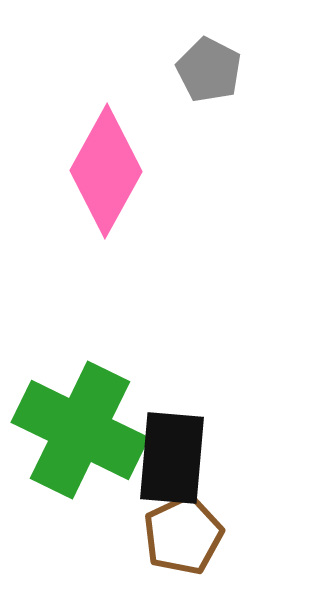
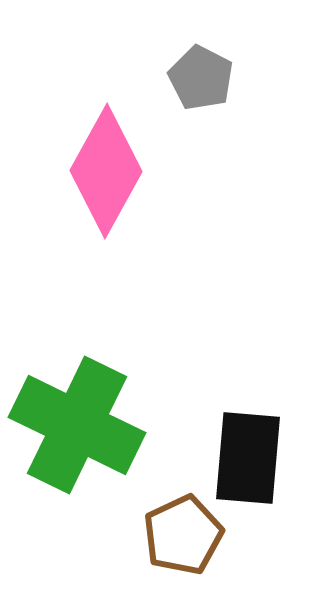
gray pentagon: moved 8 px left, 8 px down
green cross: moved 3 px left, 5 px up
black rectangle: moved 76 px right
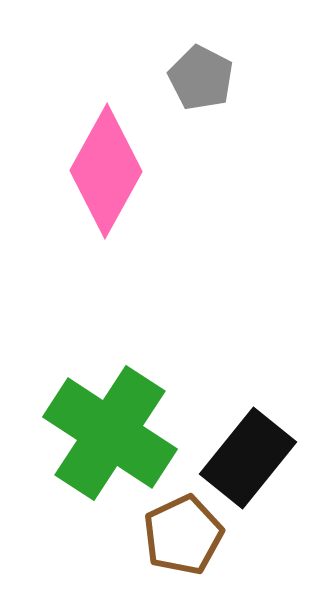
green cross: moved 33 px right, 8 px down; rotated 7 degrees clockwise
black rectangle: rotated 34 degrees clockwise
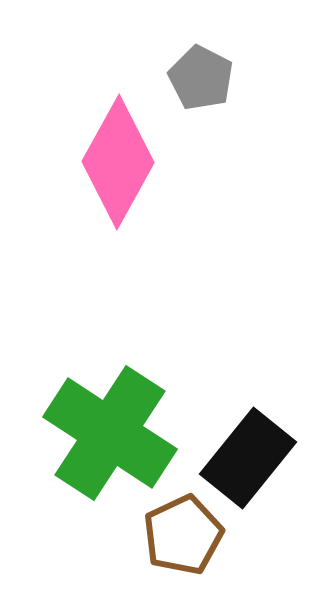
pink diamond: moved 12 px right, 9 px up
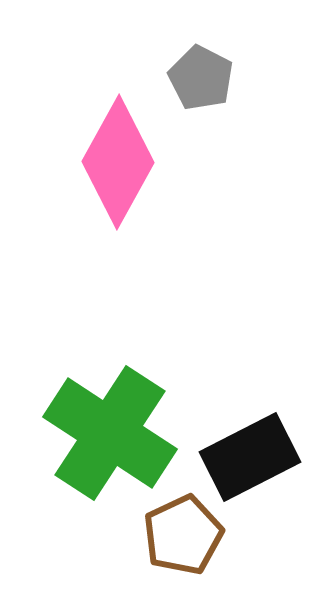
black rectangle: moved 2 px right, 1 px up; rotated 24 degrees clockwise
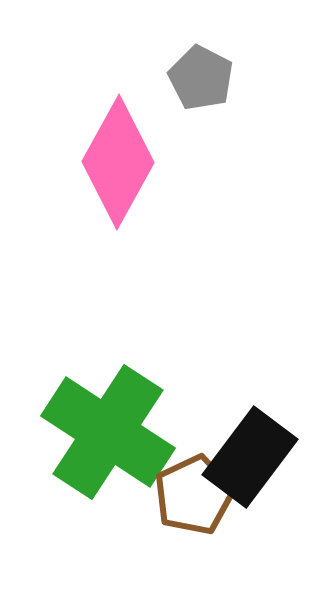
green cross: moved 2 px left, 1 px up
black rectangle: rotated 26 degrees counterclockwise
brown pentagon: moved 11 px right, 40 px up
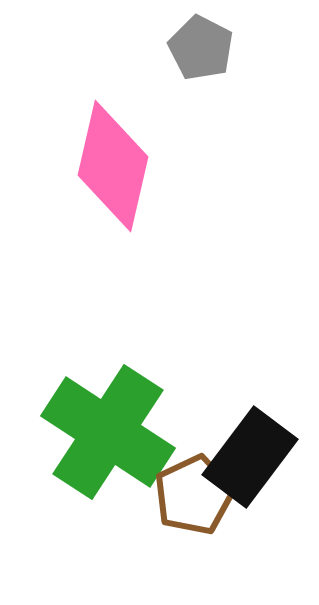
gray pentagon: moved 30 px up
pink diamond: moved 5 px left, 4 px down; rotated 16 degrees counterclockwise
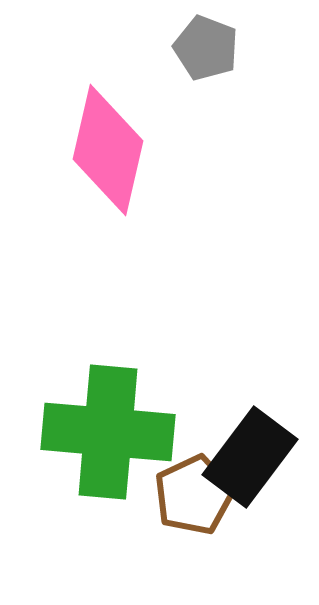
gray pentagon: moved 5 px right; rotated 6 degrees counterclockwise
pink diamond: moved 5 px left, 16 px up
green cross: rotated 28 degrees counterclockwise
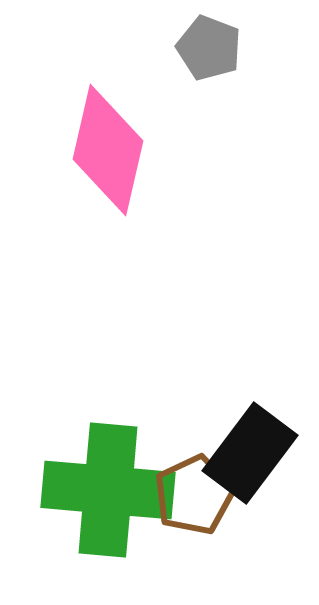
gray pentagon: moved 3 px right
green cross: moved 58 px down
black rectangle: moved 4 px up
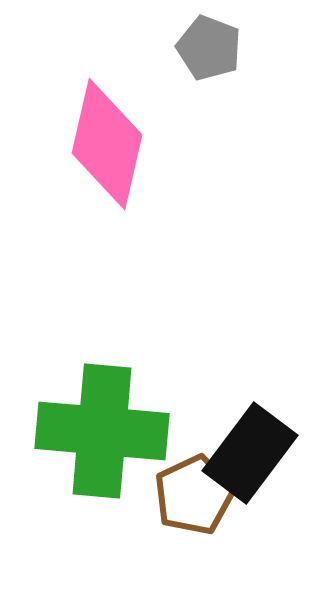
pink diamond: moved 1 px left, 6 px up
green cross: moved 6 px left, 59 px up
